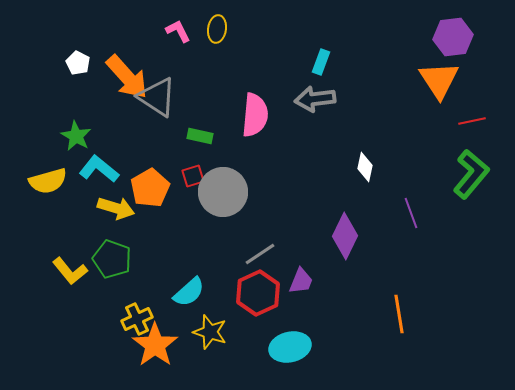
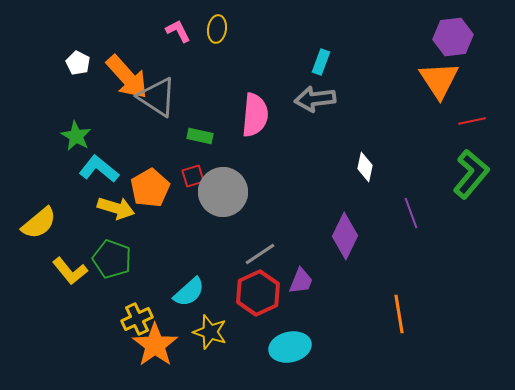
yellow semicircle: moved 9 px left, 42 px down; rotated 24 degrees counterclockwise
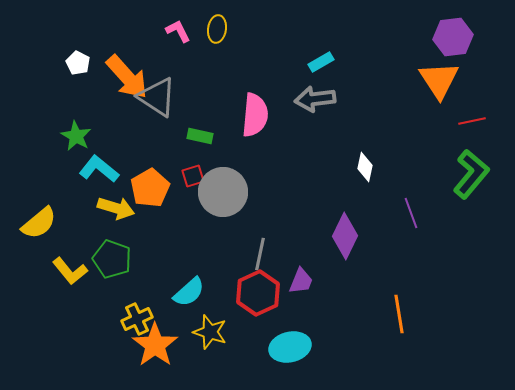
cyan rectangle: rotated 40 degrees clockwise
gray line: rotated 44 degrees counterclockwise
